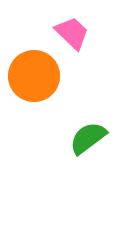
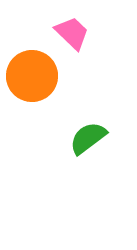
orange circle: moved 2 px left
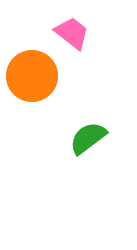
pink trapezoid: rotated 6 degrees counterclockwise
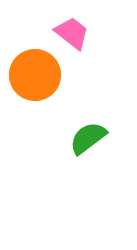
orange circle: moved 3 px right, 1 px up
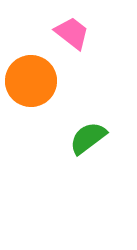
orange circle: moved 4 px left, 6 px down
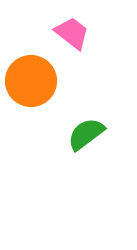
green semicircle: moved 2 px left, 4 px up
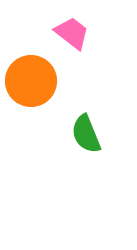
green semicircle: rotated 75 degrees counterclockwise
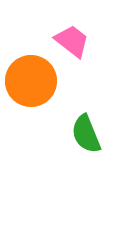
pink trapezoid: moved 8 px down
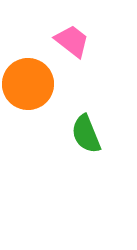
orange circle: moved 3 px left, 3 px down
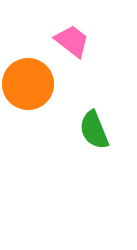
green semicircle: moved 8 px right, 4 px up
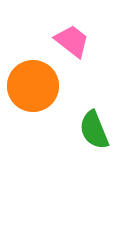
orange circle: moved 5 px right, 2 px down
